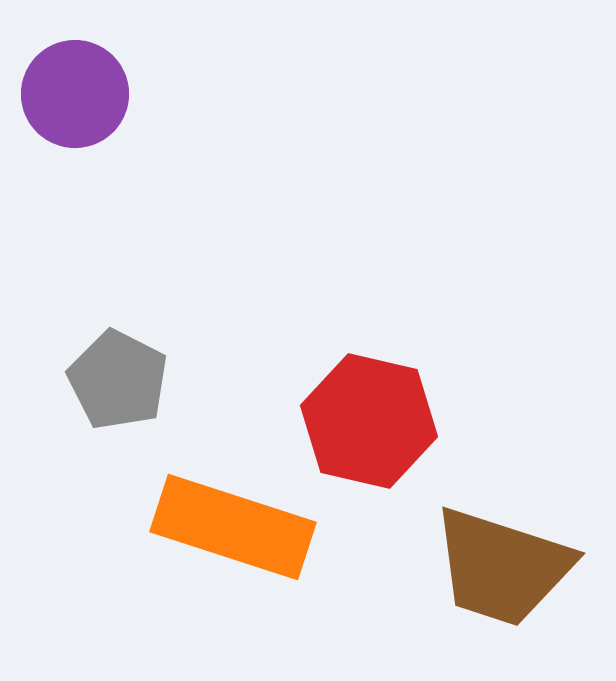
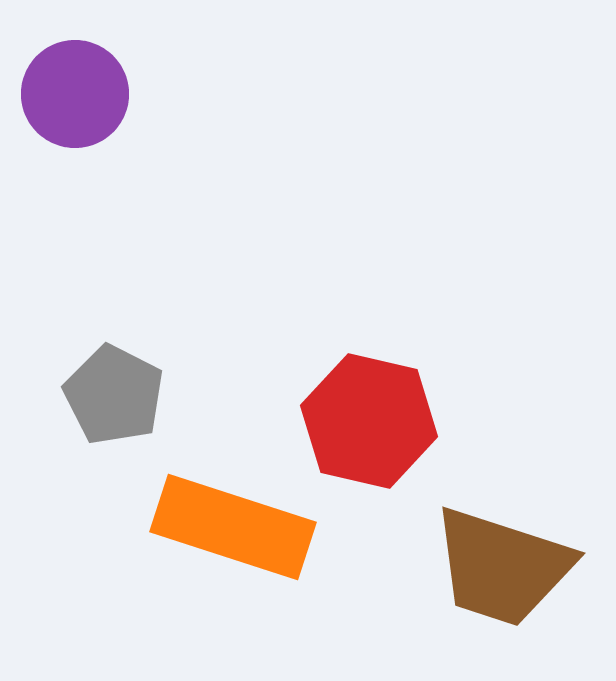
gray pentagon: moved 4 px left, 15 px down
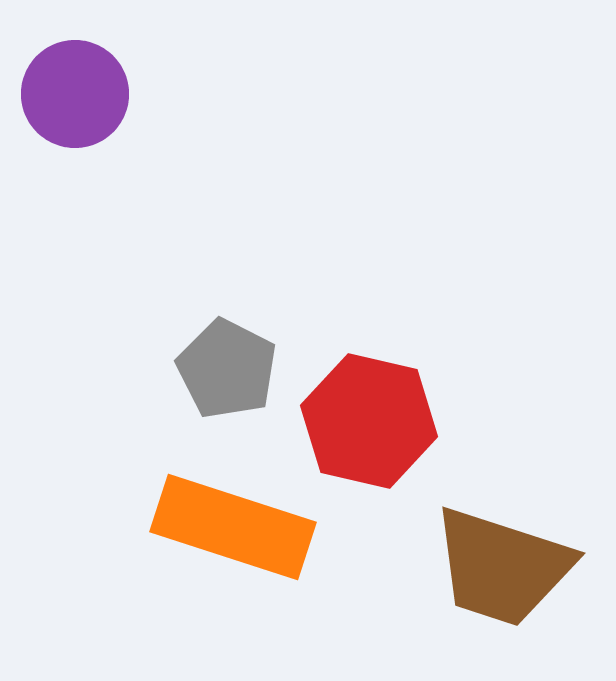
gray pentagon: moved 113 px right, 26 px up
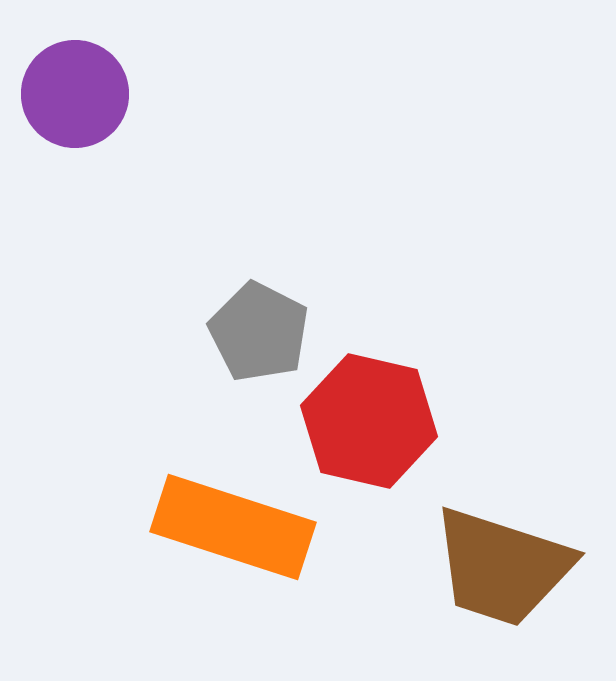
gray pentagon: moved 32 px right, 37 px up
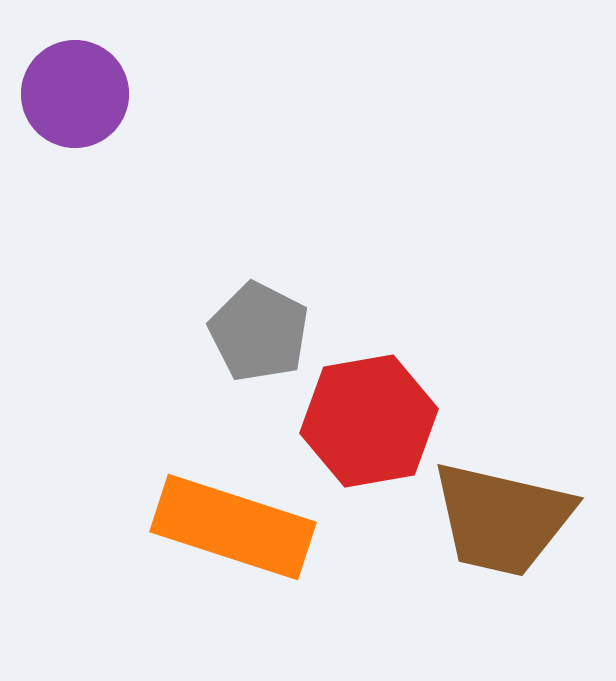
red hexagon: rotated 23 degrees counterclockwise
brown trapezoid: moved 48 px up; rotated 5 degrees counterclockwise
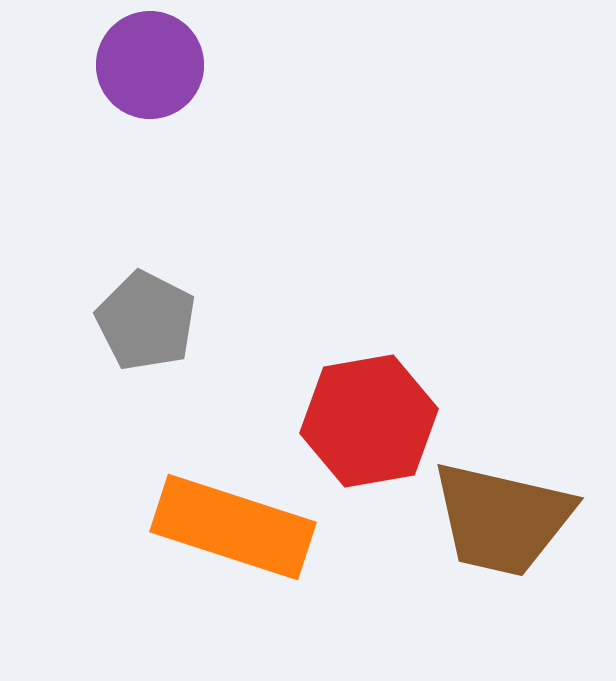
purple circle: moved 75 px right, 29 px up
gray pentagon: moved 113 px left, 11 px up
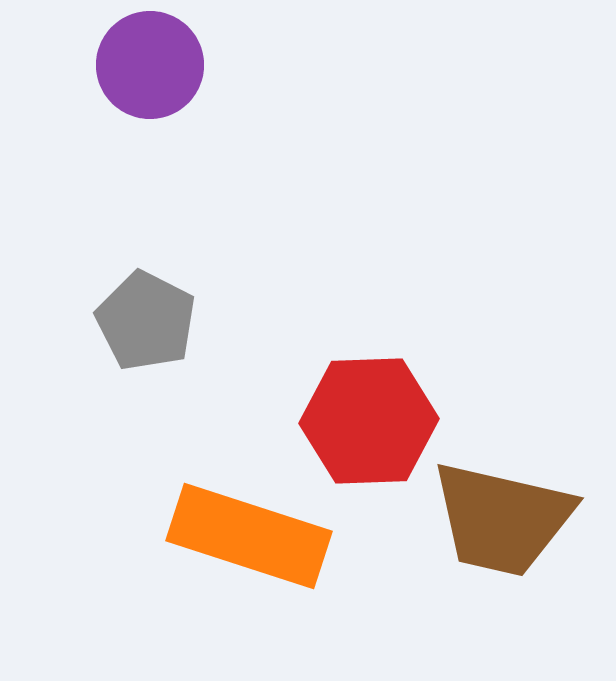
red hexagon: rotated 8 degrees clockwise
orange rectangle: moved 16 px right, 9 px down
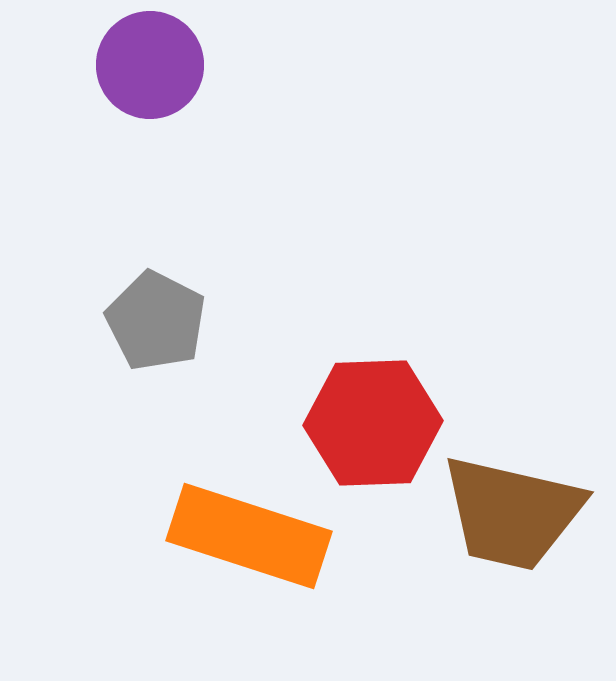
gray pentagon: moved 10 px right
red hexagon: moved 4 px right, 2 px down
brown trapezoid: moved 10 px right, 6 px up
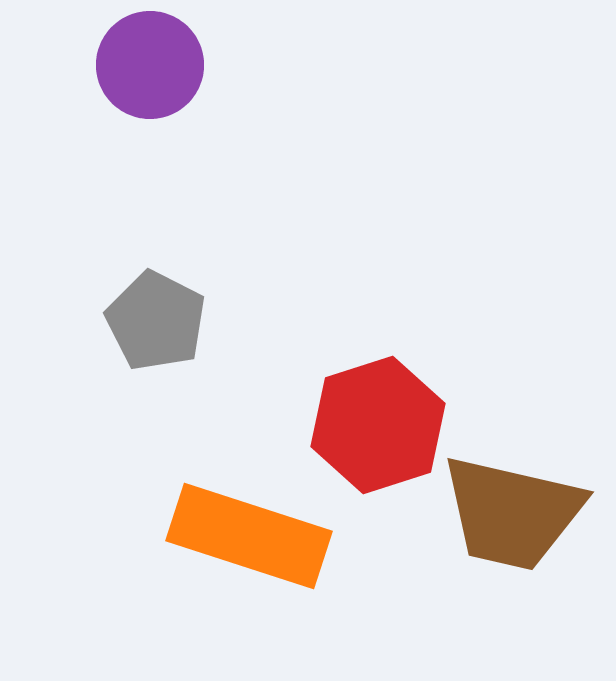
red hexagon: moved 5 px right, 2 px down; rotated 16 degrees counterclockwise
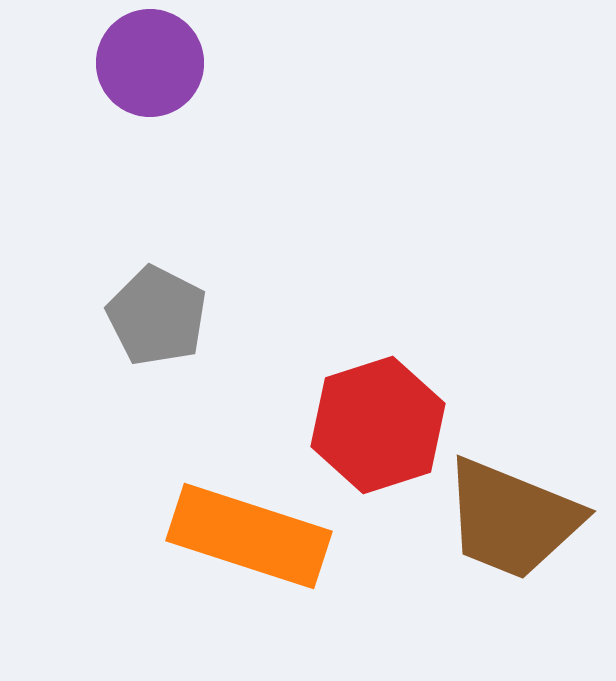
purple circle: moved 2 px up
gray pentagon: moved 1 px right, 5 px up
brown trapezoid: moved 6 px down; rotated 9 degrees clockwise
